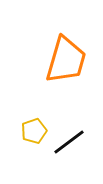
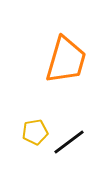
yellow pentagon: moved 1 px right, 1 px down; rotated 10 degrees clockwise
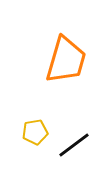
black line: moved 5 px right, 3 px down
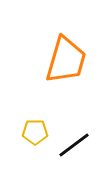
yellow pentagon: rotated 10 degrees clockwise
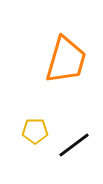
yellow pentagon: moved 1 px up
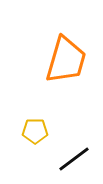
black line: moved 14 px down
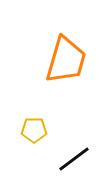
yellow pentagon: moved 1 px left, 1 px up
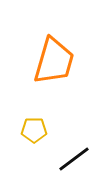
orange trapezoid: moved 12 px left, 1 px down
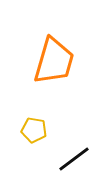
yellow pentagon: rotated 10 degrees clockwise
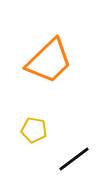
orange trapezoid: moved 5 px left; rotated 30 degrees clockwise
